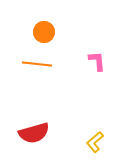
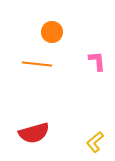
orange circle: moved 8 px right
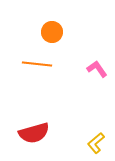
pink L-shape: moved 8 px down; rotated 30 degrees counterclockwise
yellow L-shape: moved 1 px right, 1 px down
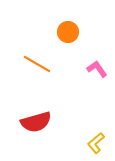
orange circle: moved 16 px right
orange line: rotated 24 degrees clockwise
red semicircle: moved 2 px right, 11 px up
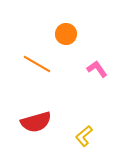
orange circle: moved 2 px left, 2 px down
yellow L-shape: moved 12 px left, 7 px up
